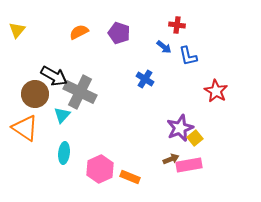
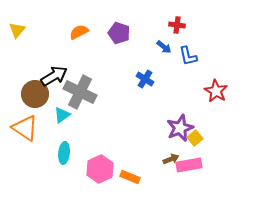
black arrow: rotated 60 degrees counterclockwise
cyan triangle: rotated 12 degrees clockwise
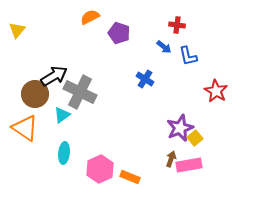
orange semicircle: moved 11 px right, 15 px up
brown arrow: rotated 49 degrees counterclockwise
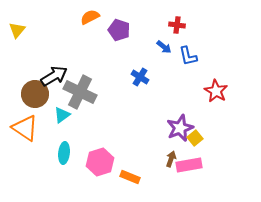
purple pentagon: moved 3 px up
blue cross: moved 5 px left, 2 px up
pink hexagon: moved 7 px up; rotated 8 degrees clockwise
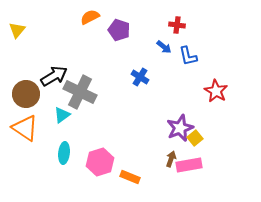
brown circle: moved 9 px left
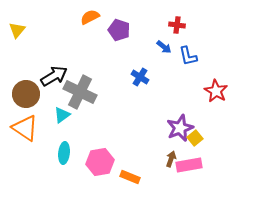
pink hexagon: rotated 8 degrees clockwise
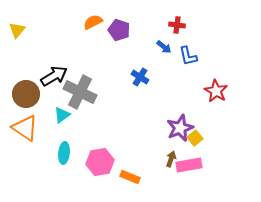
orange semicircle: moved 3 px right, 5 px down
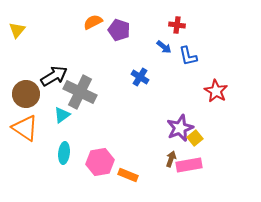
orange rectangle: moved 2 px left, 2 px up
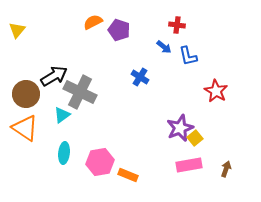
brown arrow: moved 55 px right, 10 px down
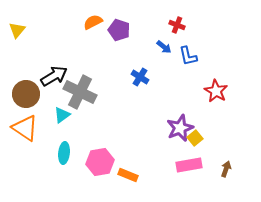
red cross: rotated 14 degrees clockwise
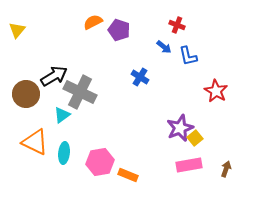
orange triangle: moved 10 px right, 14 px down; rotated 8 degrees counterclockwise
